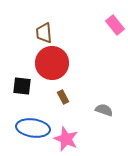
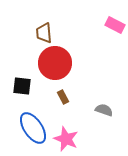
pink rectangle: rotated 24 degrees counterclockwise
red circle: moved 3 px right
blue ellipse: rotated 48 degrees clockwise
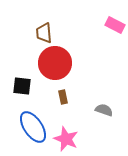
brown rectangle: rotated 16 degrees clockwise
blue ellipse: moved 1 px up
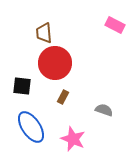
brown rectangle: rotated 40 degrees clockwise
blue ellipse: moved 2 px left
pink star: moved 7 px right
